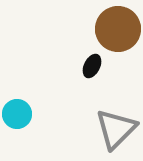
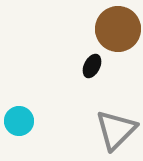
cyan circle: moved 2 px right, 7 px down
gray triangle: moved 1 px down
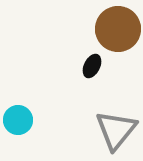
cyan circle: moved 1 px left, 1 px up
gray triangle: rotated 6 degrees counterclockwise
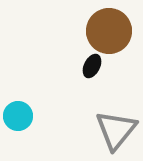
brown circle: moved 9 px left, 2 px down
cyan circle: moved 4 px up
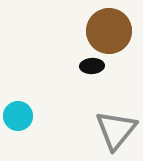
black ellipse: rotated 60 degrees clockwise
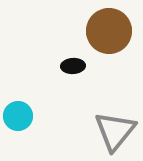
black ellipse: moved 19 px left
gray triangle: moved 1 px left, 1 px down
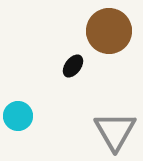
black ellipse: rotated 50 degrees counterclockwise
gray triangle: rotated 9 degrees counterclockwise
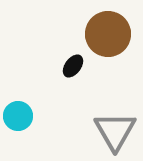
brown circle: moved 1 px left, 3 px down
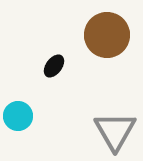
brown circle: moved 1 px left, 1 px down
black ellipse: moved 19 px left
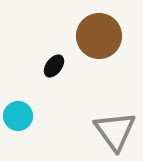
brown circle: moved 8 px left, 1 px down
gray triangle: rotated 6 degrees counterclockwise
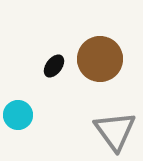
brown circle: moved 1 px right, 23 px down
cyan circle: moved 1 px up
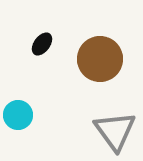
black ellipse: moved 12 px left, 22 px up
